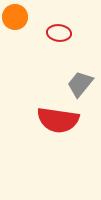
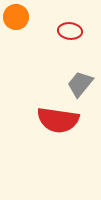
orange circle: moved 1 px right
red ellipse: moved 11 px right, 2 px up
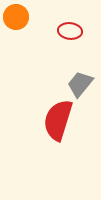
red semicircle: rotated 99 degrees clockwise
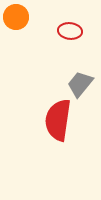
red semicircle: rotated 9 degrees counterclockwise
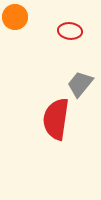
orange circle: moved 1 px left
red semicircle: moved 2 px left, 1 px up
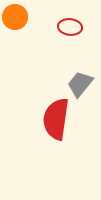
red ellipse: moved 4 px up
